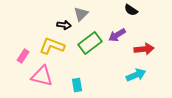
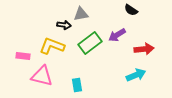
gray triangle: rotated 35 degrees clockwise
pink rectangle: rotated 64 degrees clockwise
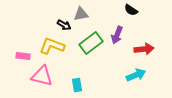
black arrow: rotated 24 degrees clockwise
purple arrow: rotated 36 degrees counterclockwise
green rectangle: moved 1 px right
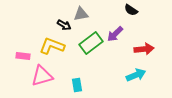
purple arrow: moved 2 px left, 1 px up; rotated 24 degrees clockwise
pink triangle: rotated 30 degrees counterclockwise
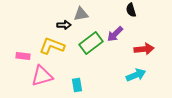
black semicircle: rotated 40 degrees clockwise
black arrow: rotated 32 degrees counterclockwise
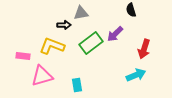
gray triangle: moved 1 px up
red arrow: rotated 114 degrees clockwise
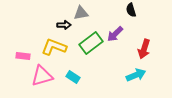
yellow L-shape: moved 2 px right, 1 px down
cyan rectangle: moved 4 px left, 8 px up; rotated 48 degrees counterclockwise
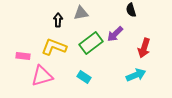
black arrow: moved 6 px left, 5 px up; rotated 88 degrees counterclockwise
red arrow: moved 1 px up
cyan rectangle: moved 11 px right
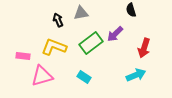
black arrow: rotated 24 degrees counterclockwise
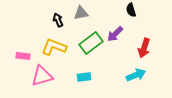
cyan rectangle: rotated 40 degrees counterclockwise
